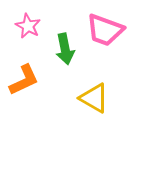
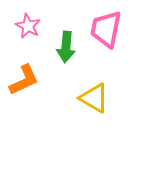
pink trapezoid: moved 1 px right, 1 px up; rotated 81 degrees clockwise
green arrow: moved 1 px right, 2 px up; rotated 16 degrees clockwise
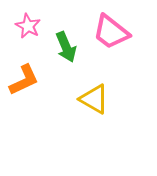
pink trapezoid: moved 5 px right, 3 px down; rotated 63 degrees counterclockwise
green arrow: rotated 28 degrees counterclockwise
yellow triangle: moved 1 px down
